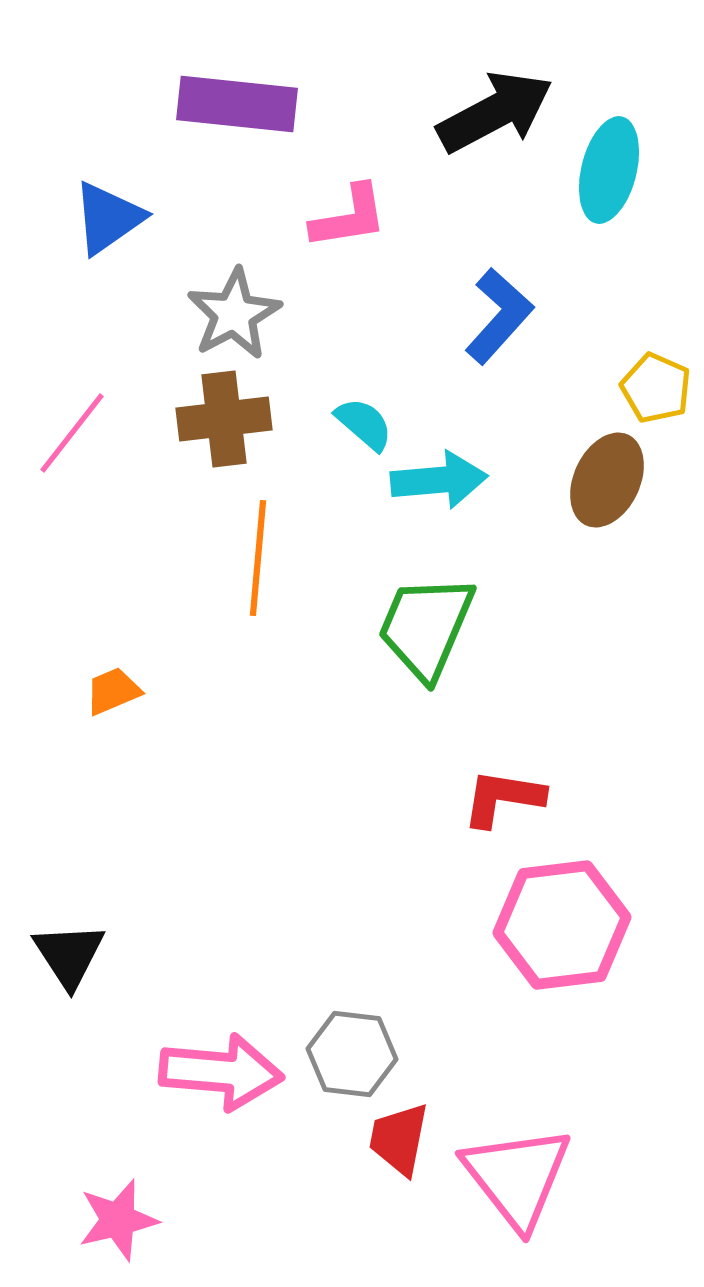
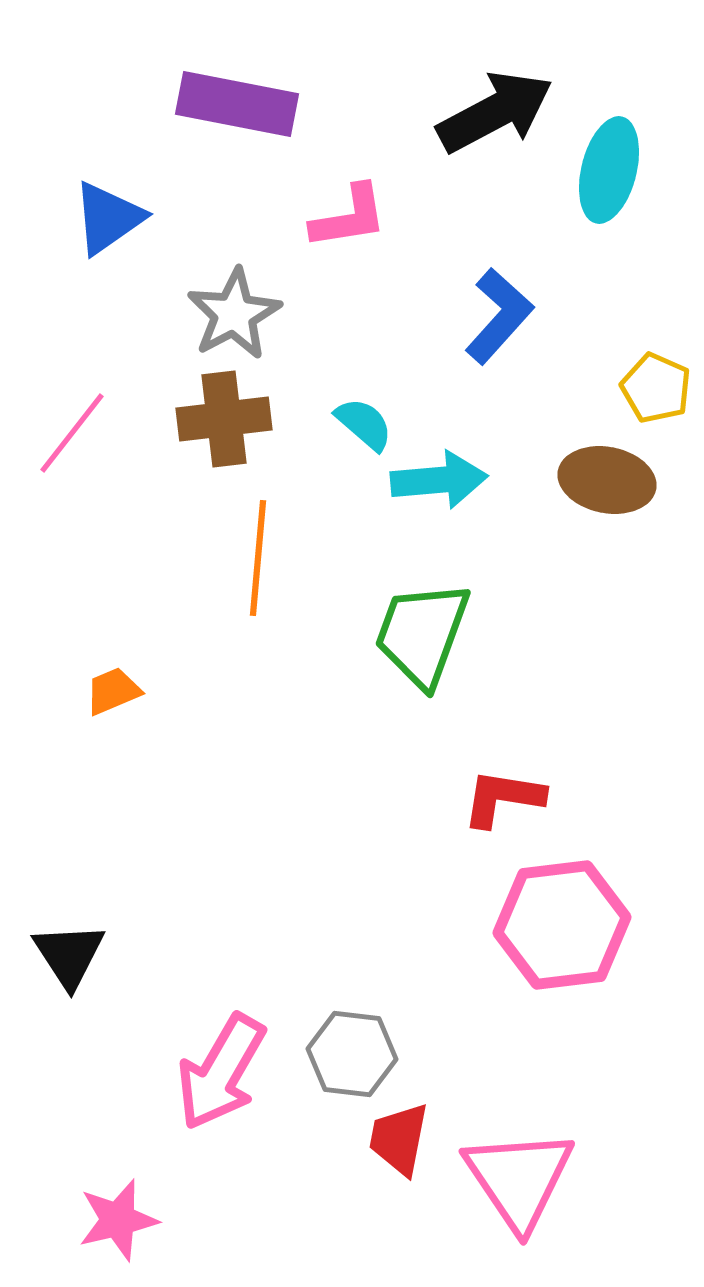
purple rectangle: rotated 5 degrees clockwise
brown ellipse: rotated 76 degrees clockwise
green trapezoid: moved 4 px left, 7 px down; rotated 3 degrees counterclockwise
pink arrow: rotated 115 degrees clockwise
pink triangle: moved 2 px right, 2 px down; rotated 4 degrees clockwise
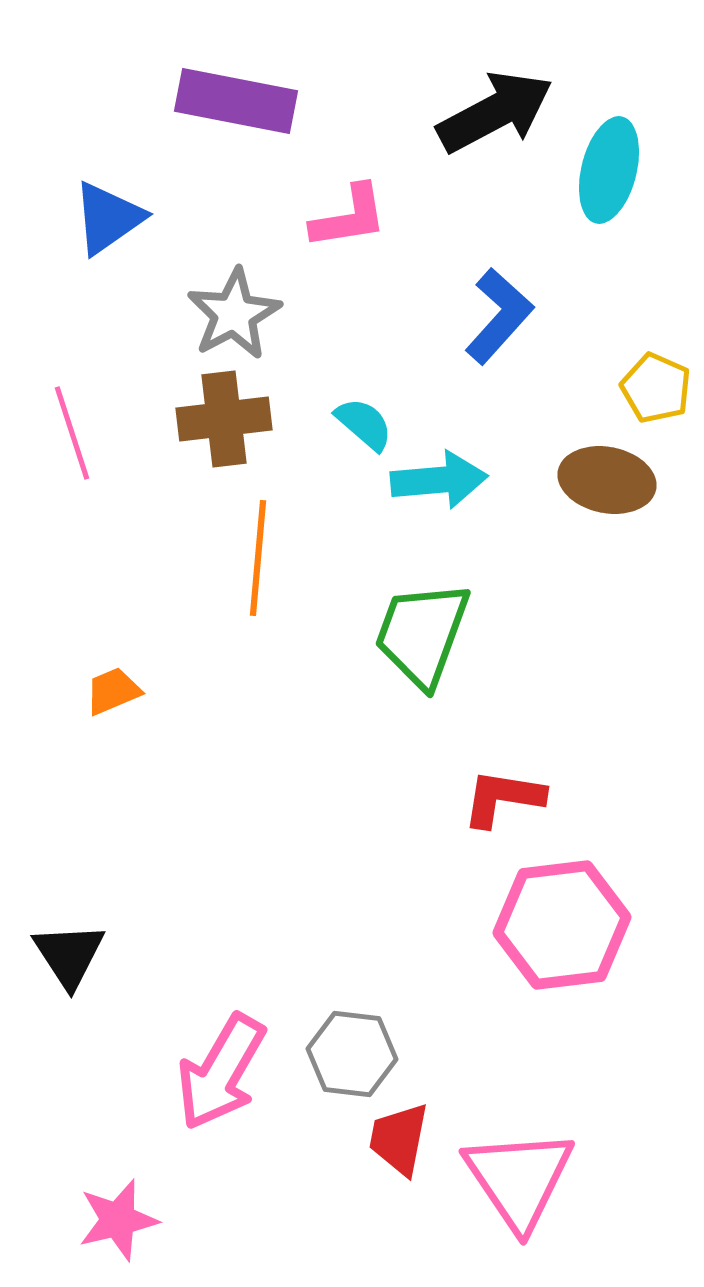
purple rectangle: moved 1 px left, 3 px up
pink line: rotated 56 degrees counterclockwise
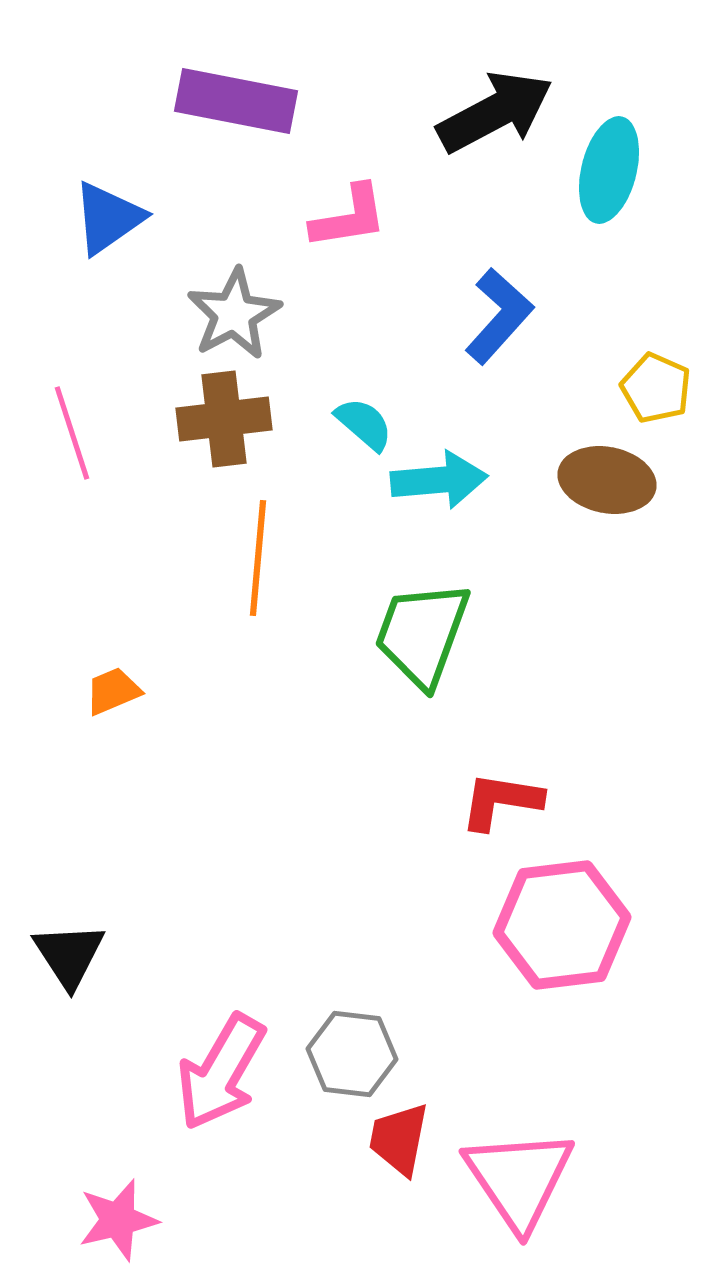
red L-shape: moved 2 px left, 3 px down
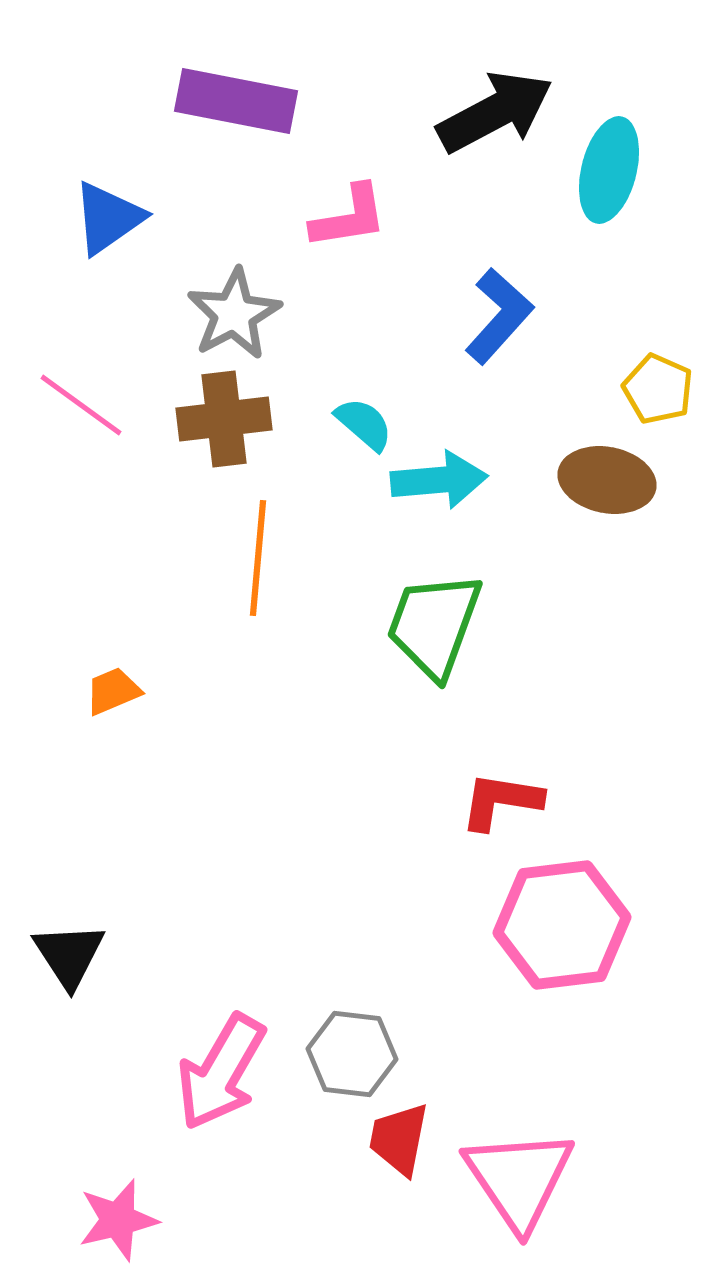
yellow pentagon: moved 2 px right, 1 px down
pink line: moved 9 px right, 28 px up; rotated 36 degrees counterclockwise
green trapezoid: moved 12 px right, 9 px up
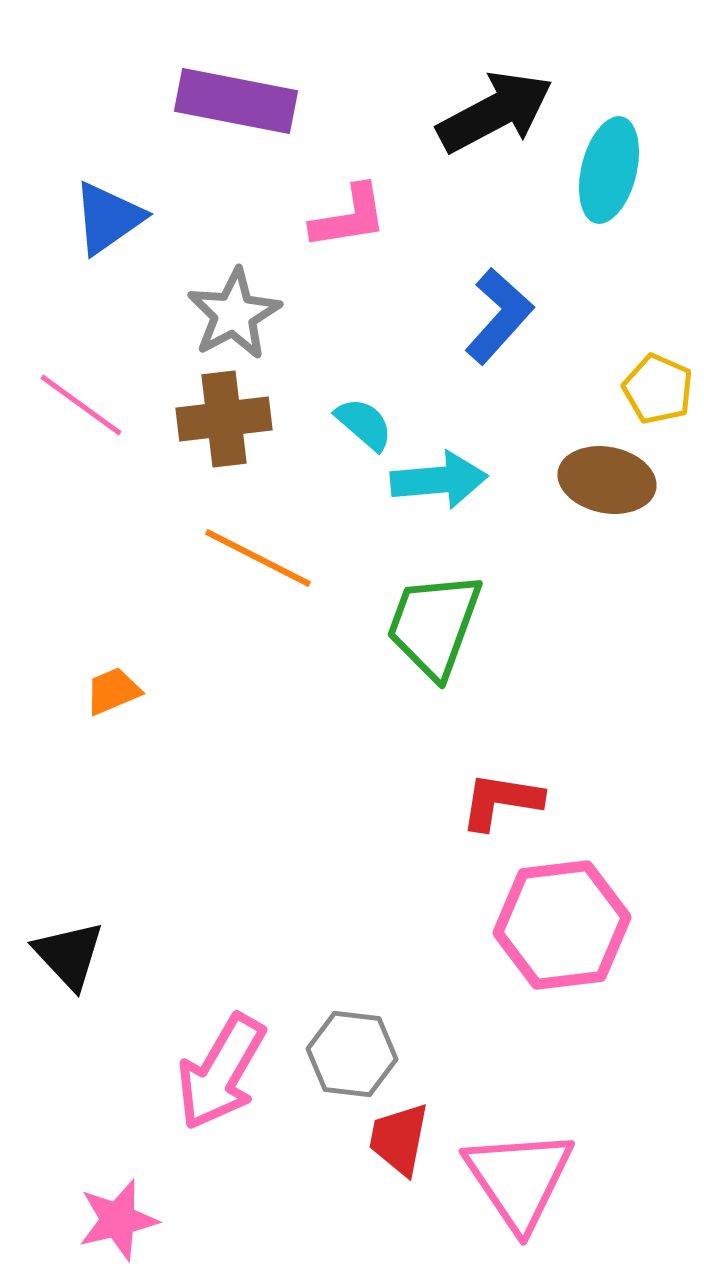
orange line: rotated 68 degrees counterclockwise
black triangle: rotated 10 degrees counterclockwise
